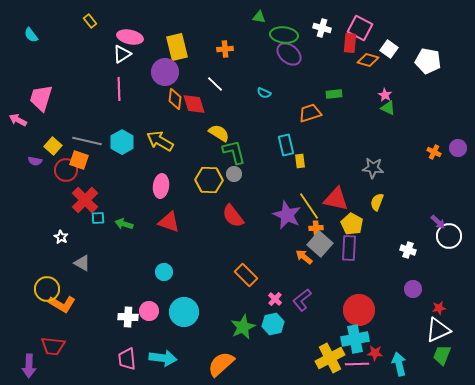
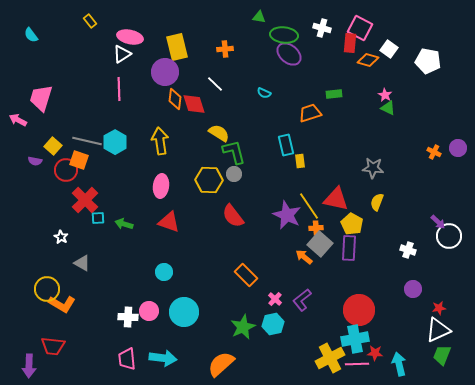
yellow arrow at (160, 141): rotated 52 degrees clockwise
cyan hexagon at (122, 142): moved 7 px left
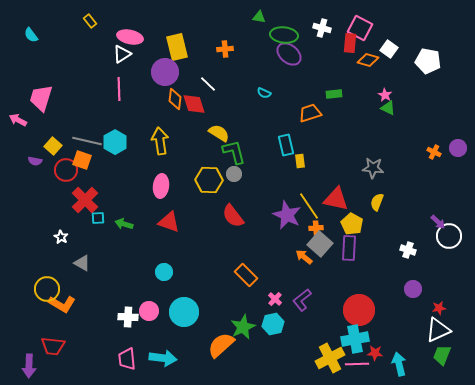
white line at (215, 84): moved 7 px left
orange square at (79, 160): moved 3 px right
orange semicircle at (221, 364): moved 19 px up
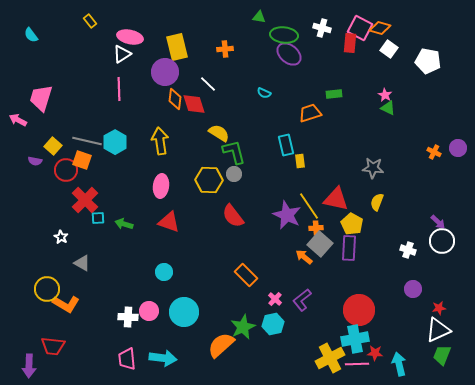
orange diamond at (368, 60): moved 12 px right, 32 px up
white circle at (449, 236): moved 7 px left, 5 px down
orange L-shape at (62, 304): moved 4 px right
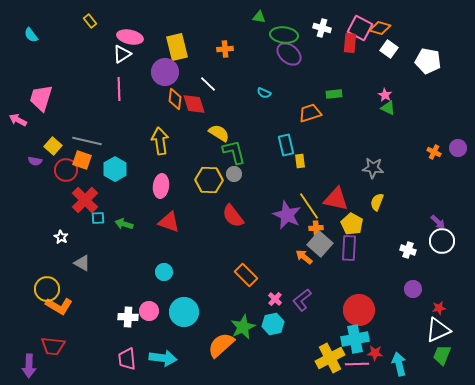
cyan hexagon at (115, 142): moved 27 px down
orange L-shape at (66, 304): moved 7 px left, 2 px down
